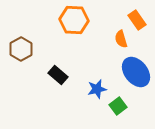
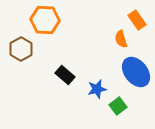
orange hexagon: moved 29 px left
black rectangle: moved 7 px right
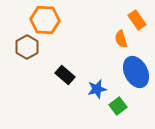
brown hexagon: moved 6 px right, 2 px up
blue ellipse: rotated 12 degrees clockwise
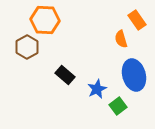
blue ellipse: moved 2 px left, 3 px down; rotated 12 degrees clockwise
blue star: rotated 12 degrees counterclockwise
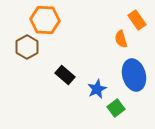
green square: moved 2 px left, 2 px down
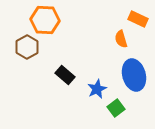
orange rectangle: moved 1 px right, 1 px up; rotated 30 degrees counterclockwise
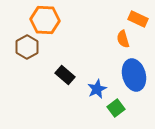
orange semicircle: moved 2 px right
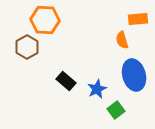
orange rectangle: rotated 30 degrees counterclockwise
orange semicircle: moved 1 px left, 1 px down
black rectangle: moved 1 px right, 6 px down
green square: moved 2 px down
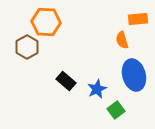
orange hexagon: moved 1 px right, 2 px down
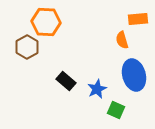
green square: rotated 30 degrees counterclockwise
